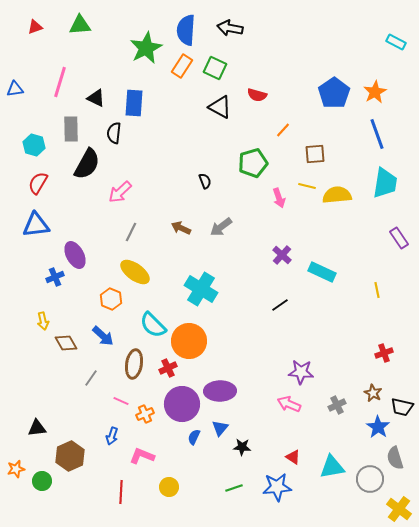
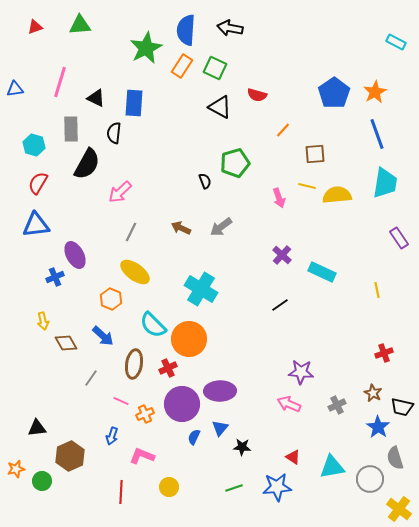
green pentagon at (253, 163): moved 18 px left
orange circle at (189, 341): moved 2 px up
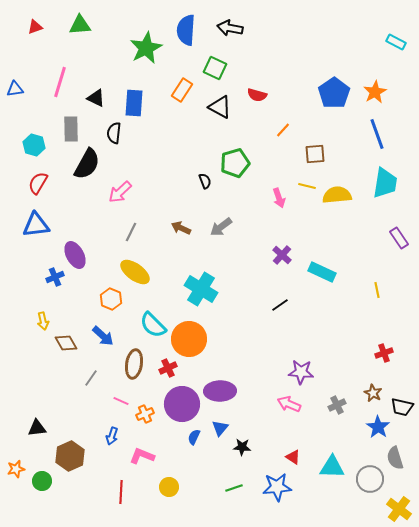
orange rectangle at (182, 66): moved 24 px down
cyan triangle at (332, 467): rotated 12 degrees clockwise
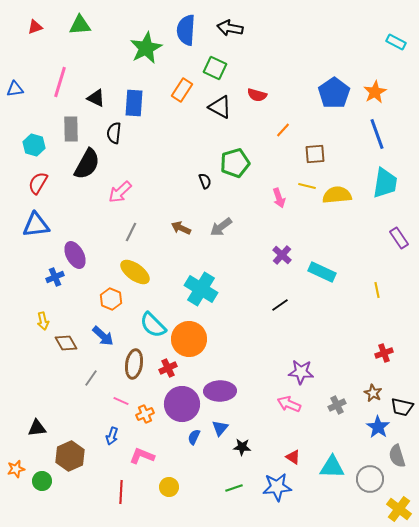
gray semicircle at (395, 458): moved 2 px right, 2 px up
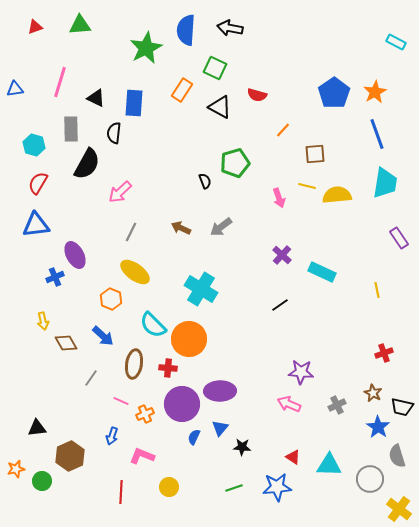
red cross at (168, 368): rotated 30 degrees clockwise
cyan triangle at (332, 467): moved 3 px left, 2 px up
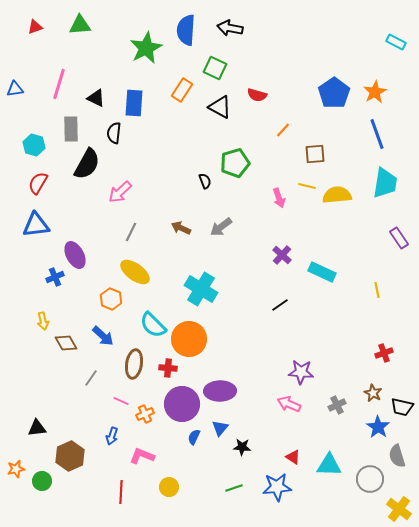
pink line at (60, 82): moved 1 px left, 2 px down
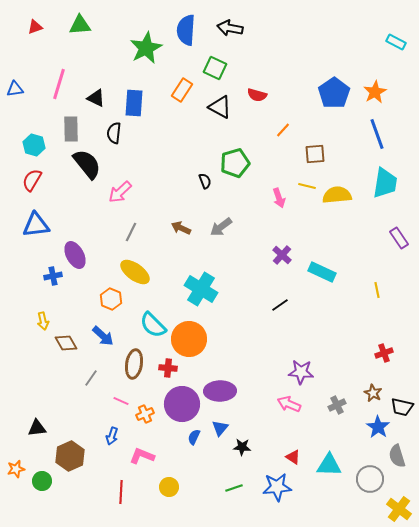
black semicircle at (87, 164): rotated 68 degrees counterclockwise
red semicircle at (38, 183): moved 6 px left, 3 px up
blue cross at (55, 277): moved 2 px left, 1 px up; rotated 12 degrees clockwise
